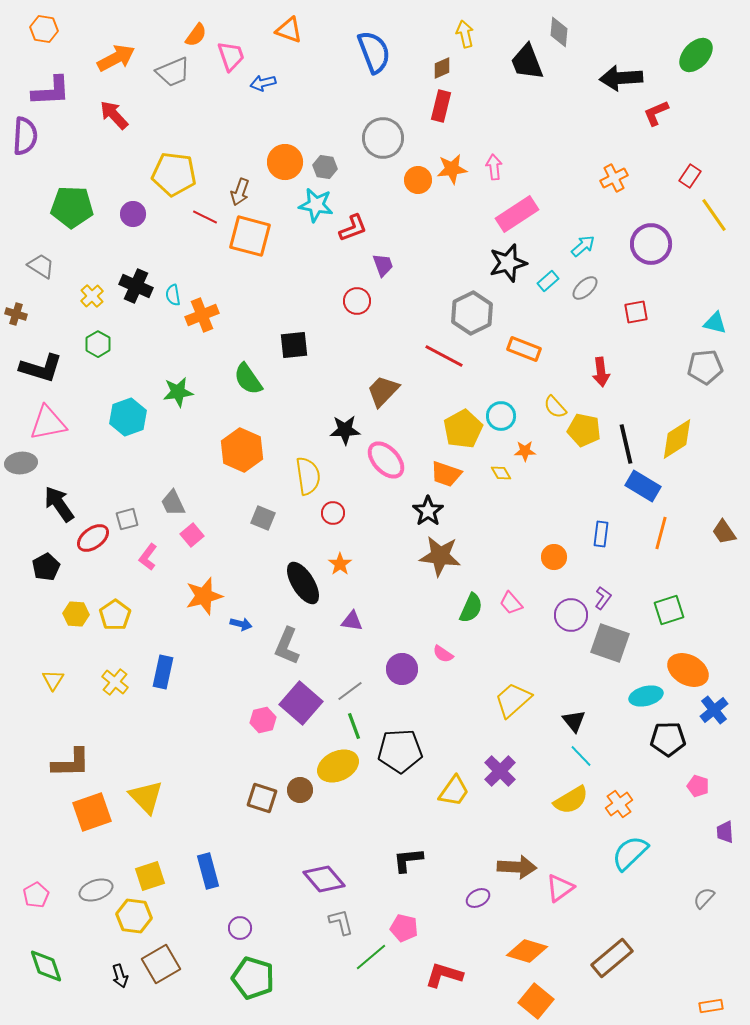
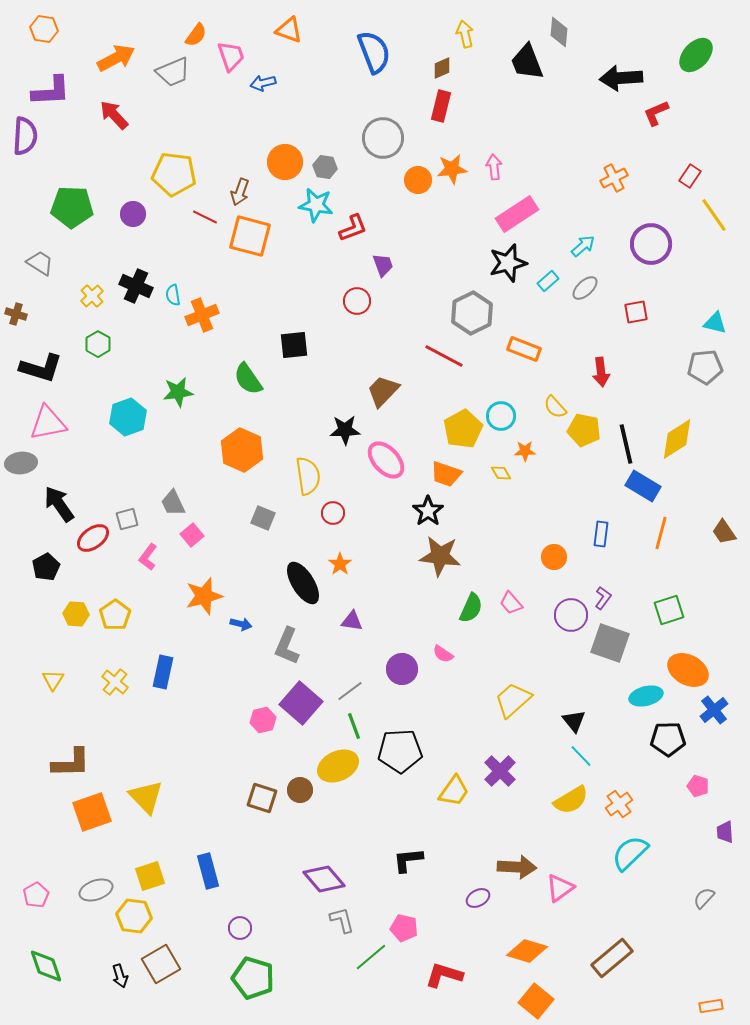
gray trapezoid at (41, 266): moved 1 px left, 3 px up
gray L-shape at (341, 922): moved 1 px right, 2 px up
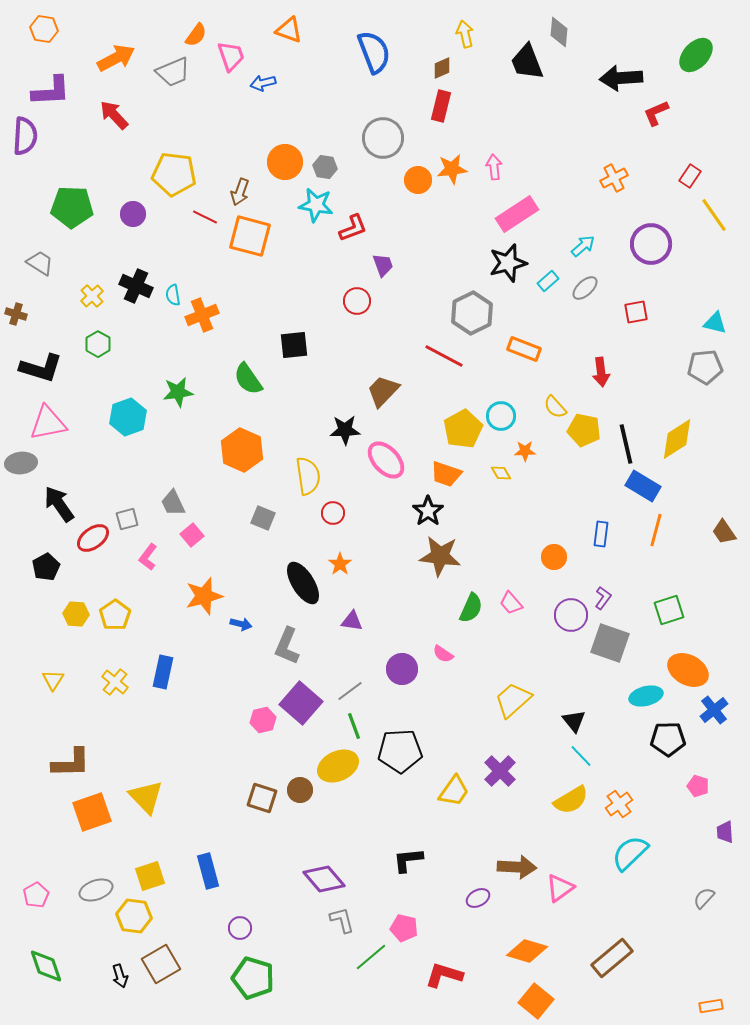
orange line at (661, 533): moved 5 px left, 3 px up
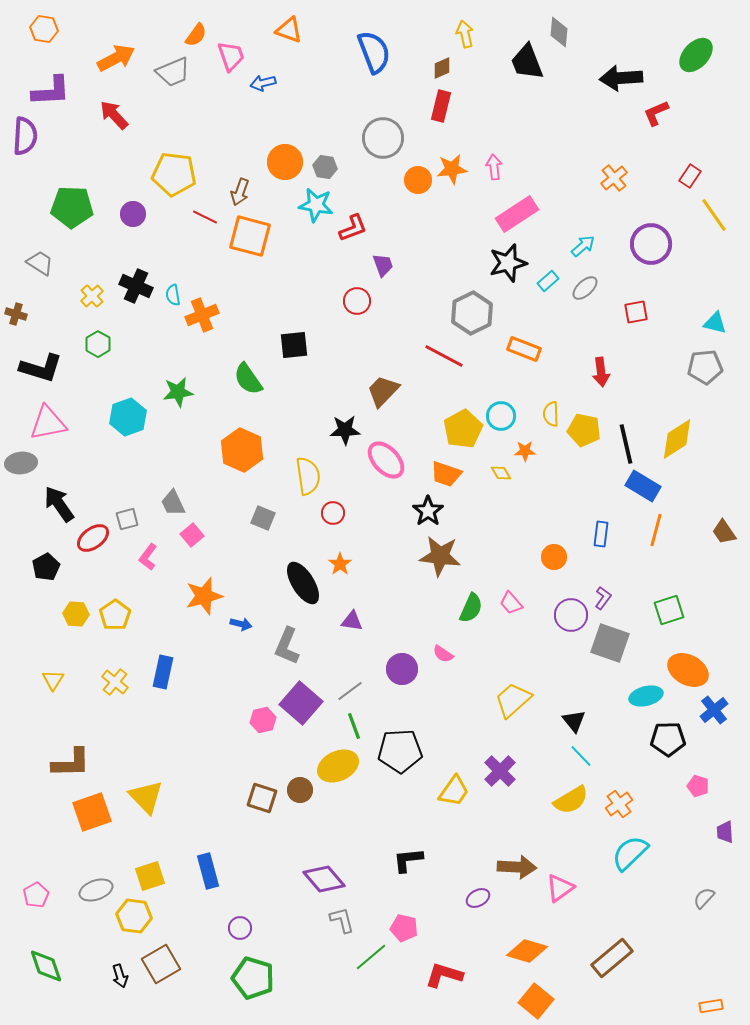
orange cross at (614, 178): rotated 12 degrees counterclockwise
yellow semicircle at (555, 407): moved 4 px left, 7 px down; rotated 40 degrees clockwise
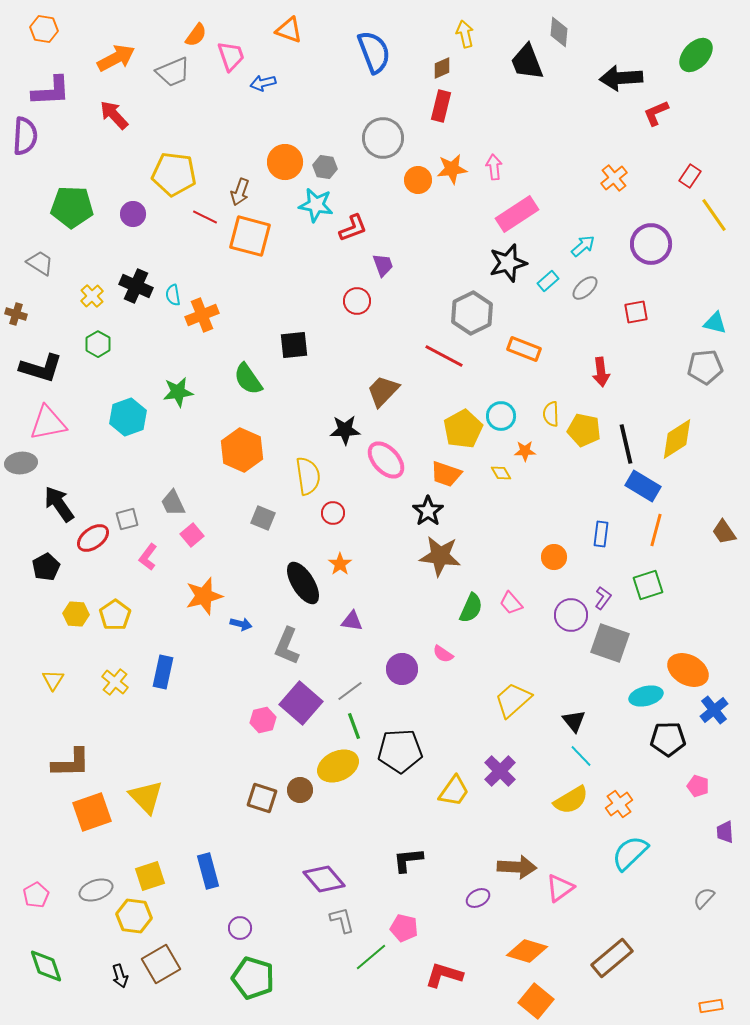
green square at (669, 610): moved 21 px left, 25 px up
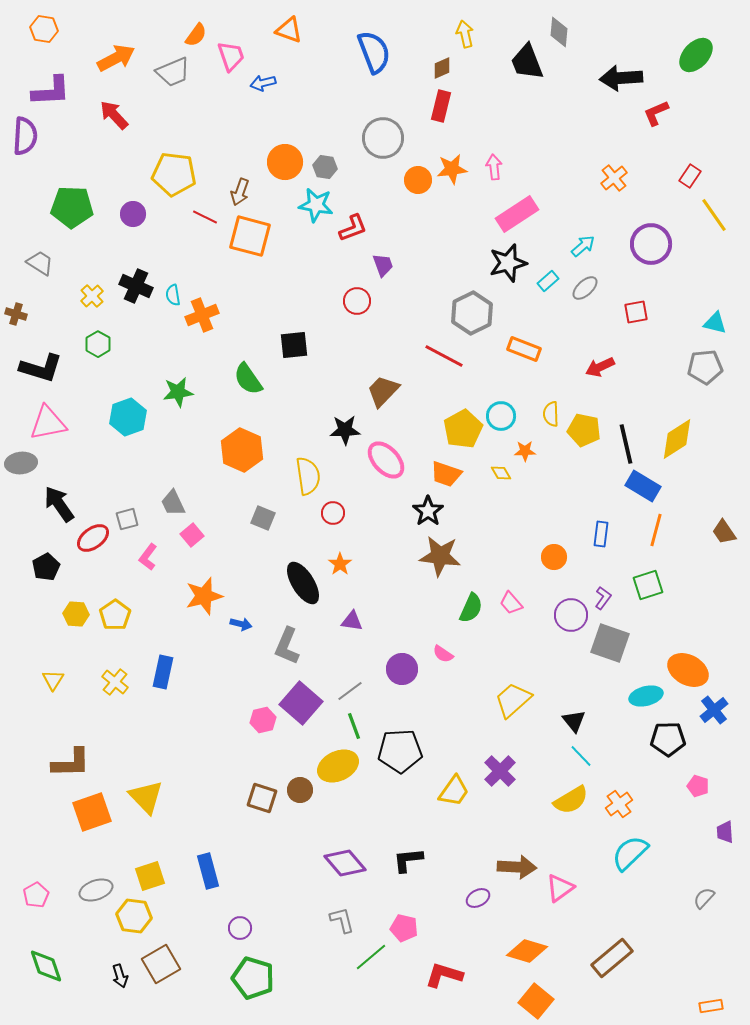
red arrow at (601, 372): moved 1 px left, 5 px up; rotated 72 degrees clockwise
purple diamond at (324, 879): moved 21 px right, 16 px up
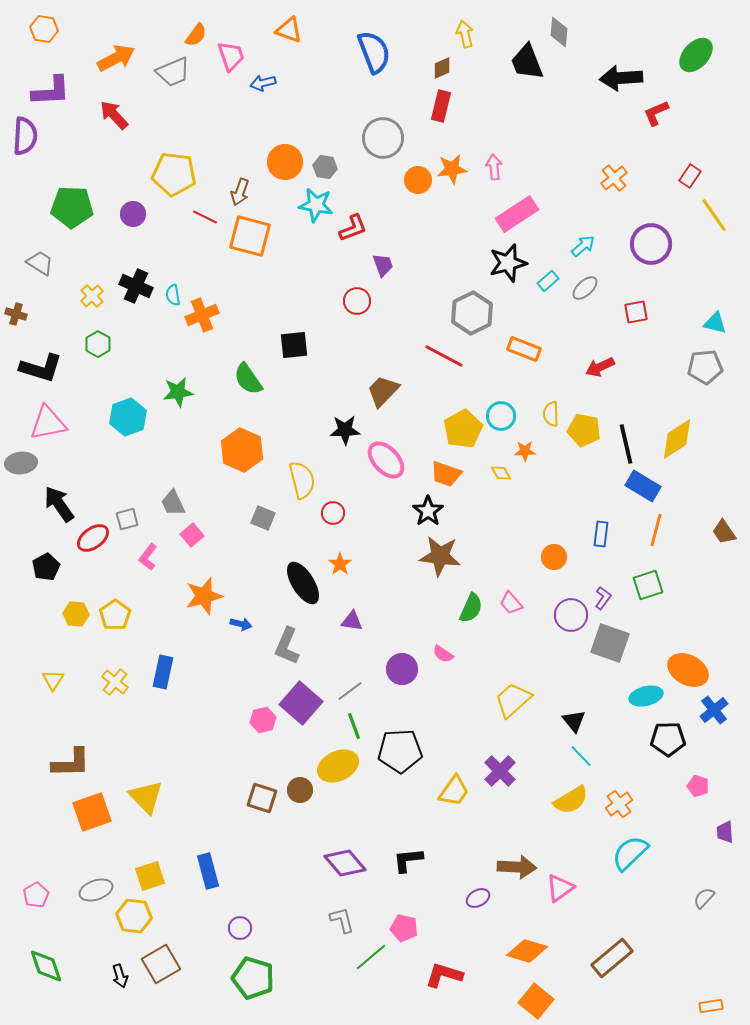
yellow semicircle at (308, 476): moved 6 px left, 4 px down; rotated 6 degrees counterclockwise
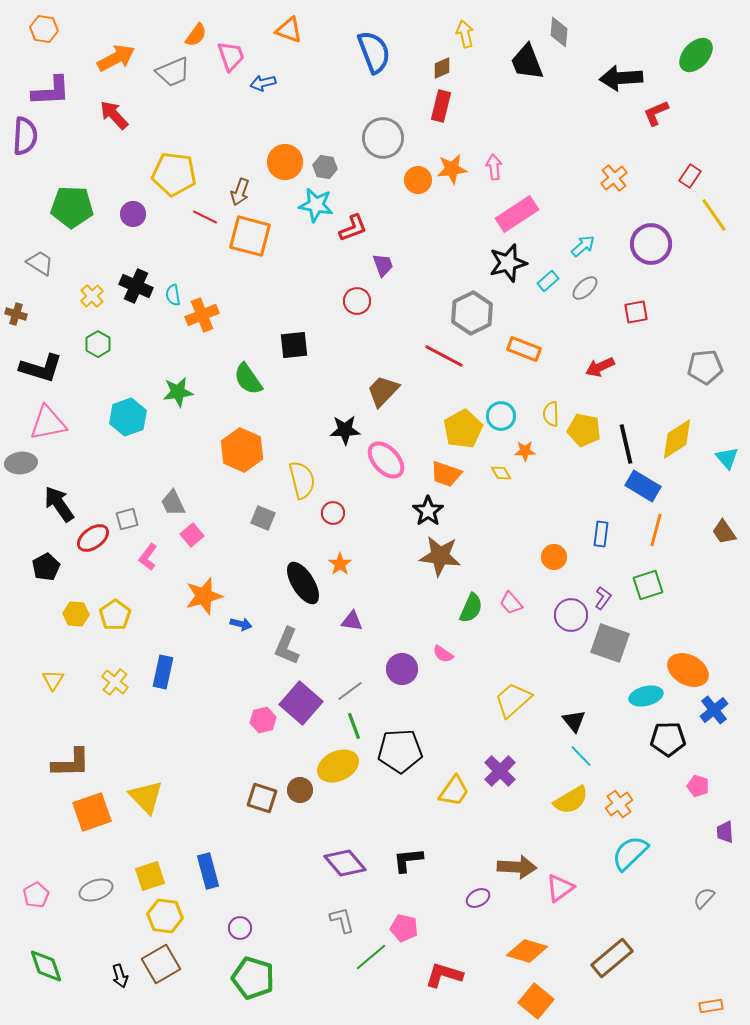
cyan triangle at (715, 323): moved 12 px right, 135 px down; rotated 35 degrees clockwise
yellow hexagon at (134, 916): moved 31 px right
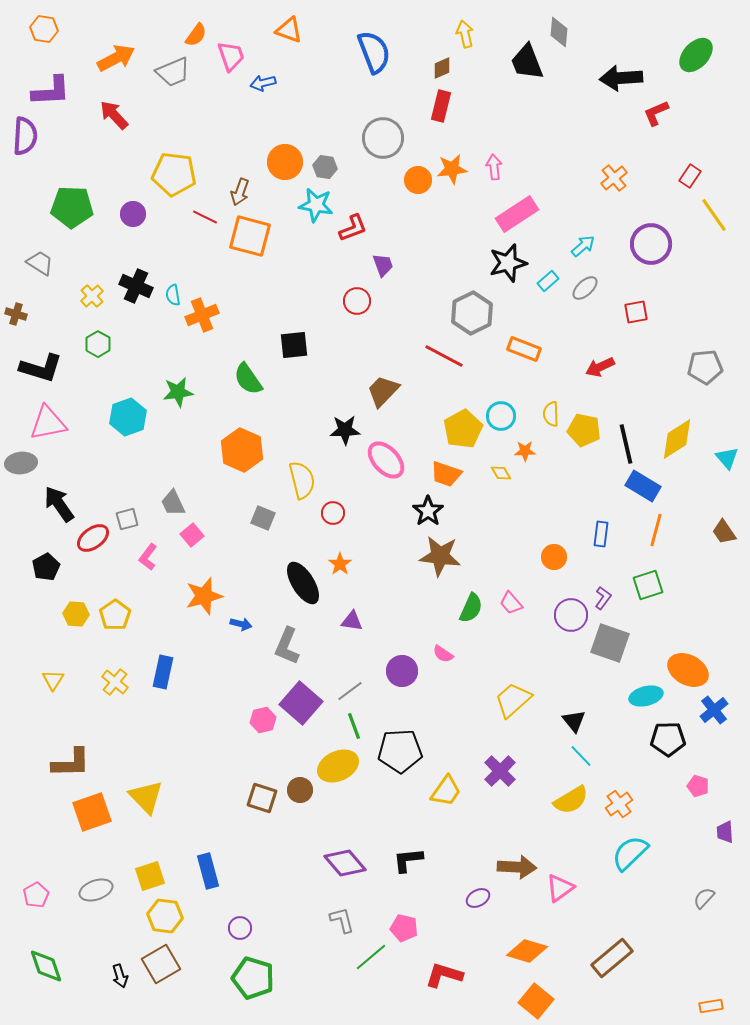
purple circle at (402, 669): moved 2 px down
yellow trapezoid at (454, 791): moved 8 px left
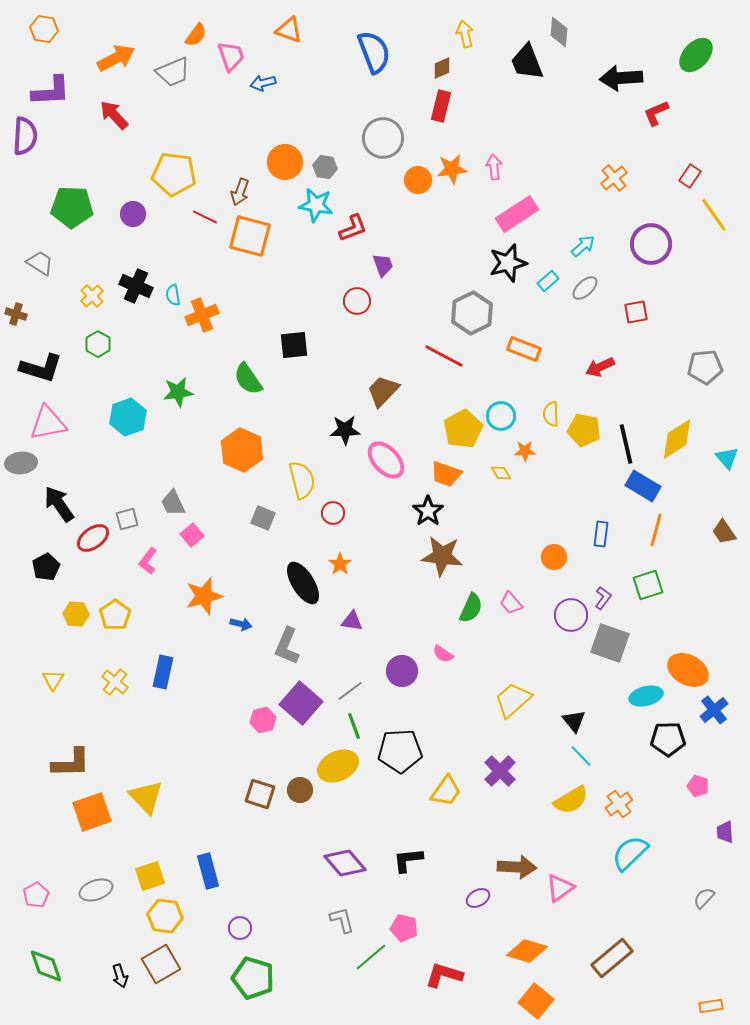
brown star at (440, 556): moved 2 px right
pink L-shape at (148, 557): moved 4 px down
brown square at (262, 798): moved 2 px left, 4 px up
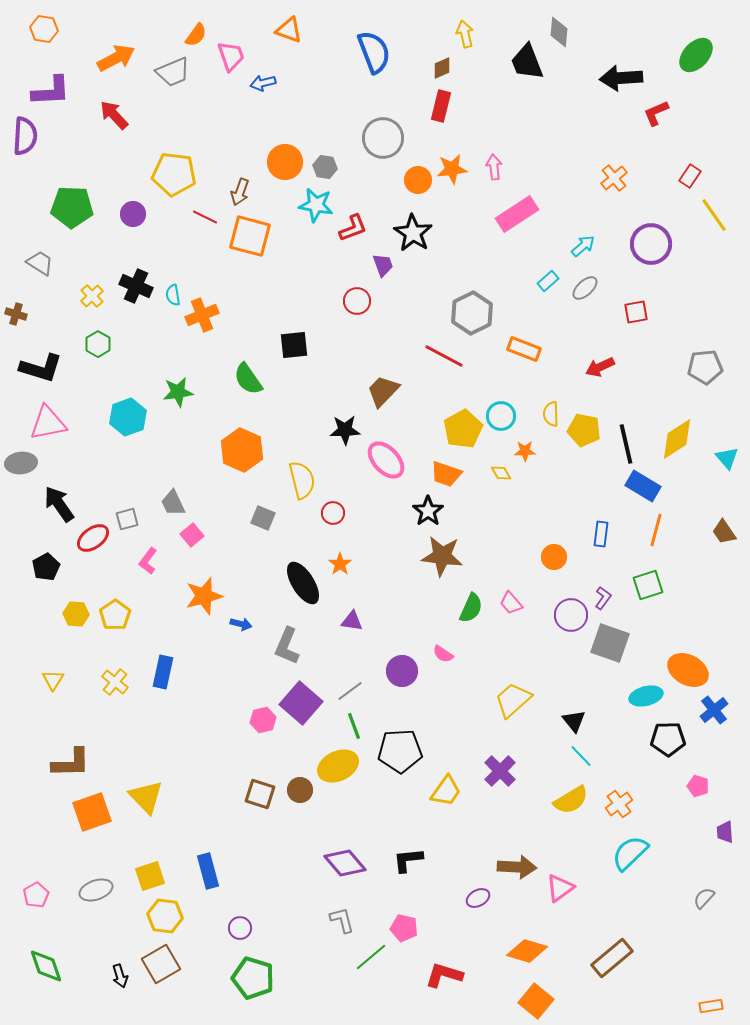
black star at (508, 263): moved 95 px left, 30 px up; rotated 24 degrees counterclockwise
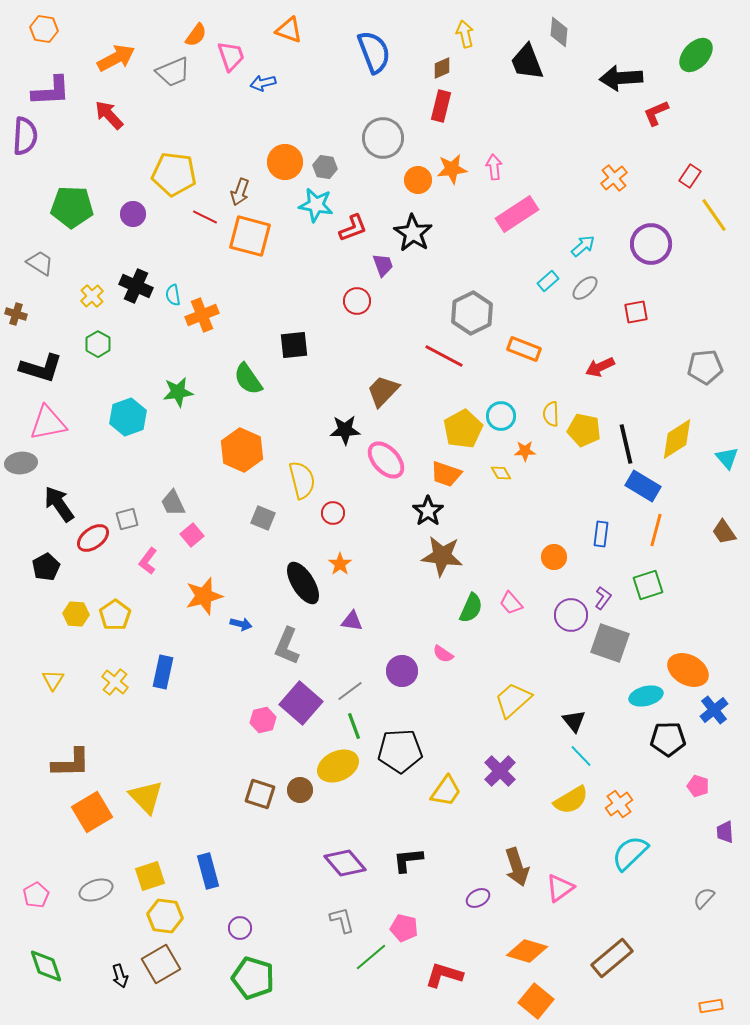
red arrow at (114, 115): moved 5 px left
orange square at (92, 812): rotated 12 degrees counterclockwise
brown arrow at (517, 867): rotated 69 degrees clockwise
